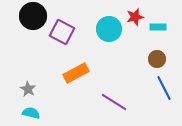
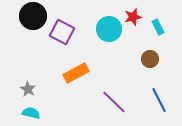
red star: moved 2 px left
cyan rectangle: rotated 63 degrees clockwise
brown circle: moved 7 px left
blue line: moved 5 px left, 12 px down
purple line: rotated 12 degrees clockwise
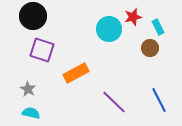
purple square: moved 20 px left, 18 px down; rotated 10 degrees counterclockwise
brown circle: moved 11 px up
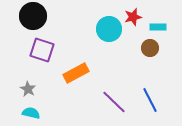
cyan rectangle: rotated 63 degrees counterclockwise
blue line: moved 9 px left
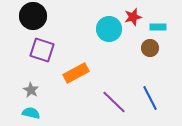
gray star: moved 3 px right, 1 px down
blue line: moved 2 px up
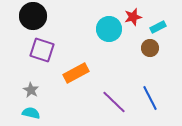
cyan rectangle: rotated 28 degrees counterclockwise
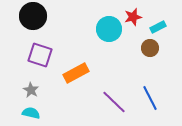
purple square: moved 2 px left, 5 px down
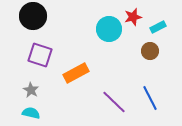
brown circle: moved 3 px down
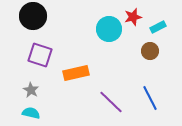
orange rectangle: rotated 15 degrees clockwise
purple line: moved 3 px left
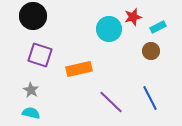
brown circle: moved 1 px right
orange rectangle: moved 3 px right, 4 px up
